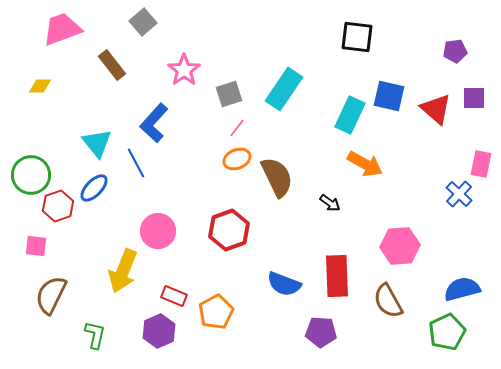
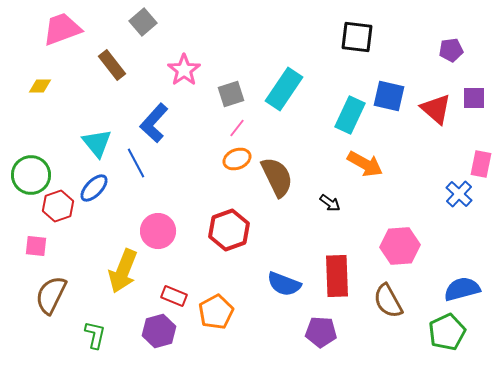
purple pentagon at (455, 51): moved 4 px left, 1 px up
gray square at (229, 94): moved 2 px right
purple hexagon at (159, 331): rotated 8 degrees clockwise
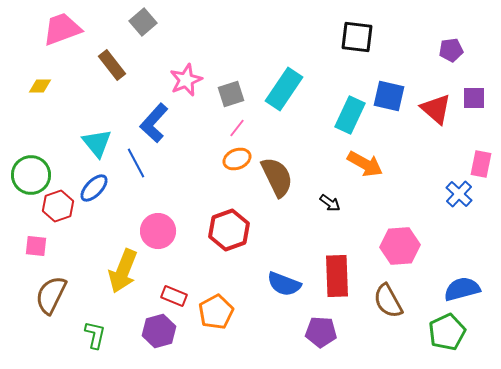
pink star at (184, 70): moved 2 px right, 10 px down; rotated 12 degrees clockwise
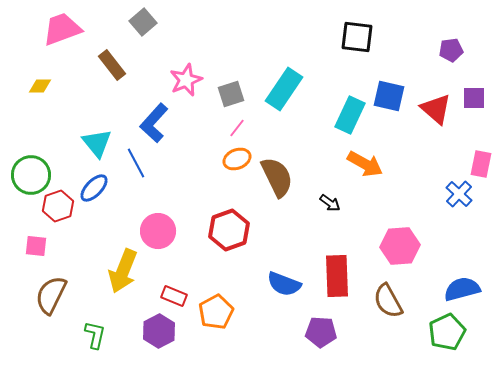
purple hexagon at (159, 331): rotated 12 degrees counterclockwise
